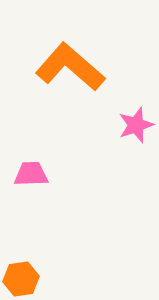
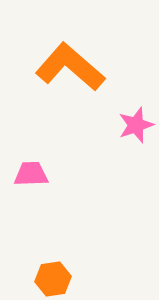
orange hexagon: moved 32 px right
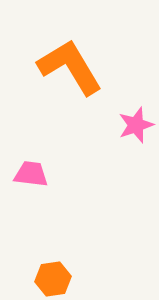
orange L-shape: rotated 18 degrees clockwise
pink trapezoid: rotated 9 degrees clockwise
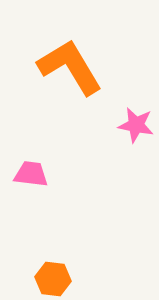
pink star: rotated 30 degrees clockwise
orange hexagon: rotated 16 degrees clockwise
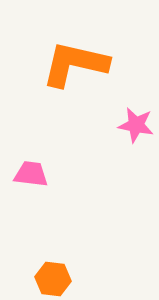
orange L-shape: moved 5 px right, 3 px up; rotated 46 degrees counterclockwise
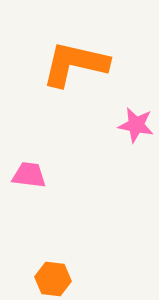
pink trapezoid: moved 2 px left, 1 px down
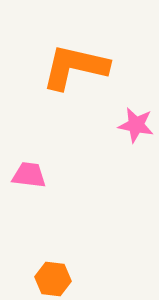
orange L-shape: moved 3 px down
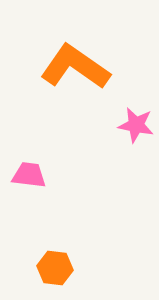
orange L-shape: rotated 22 degrees clockwise
orange hexagon: moved 2 px right, 11 px up
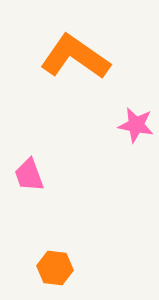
orange L-shape: moved 10 px up
pink trapezoid: rotated 117 degrees counterclockwise
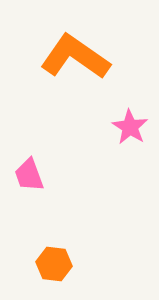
pink star: moved 6 px left, 2 px down; rotated 21 degrees clockwise
orange hexagon: moved 1 px left, 4 px up
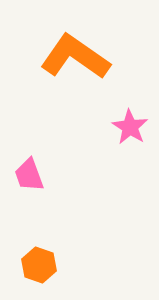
orange hexagon: moved 15 px left, 1 px down; rotated 12 degrees clockwise
